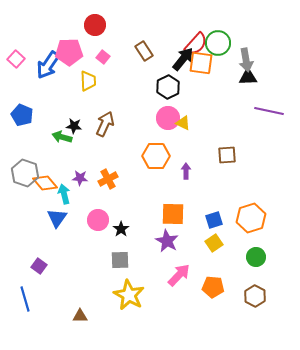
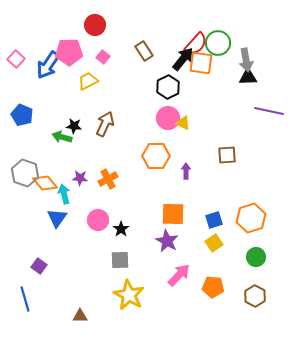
yellow trapezoid at (88, 81): rotated 115 degrees counterclockwise
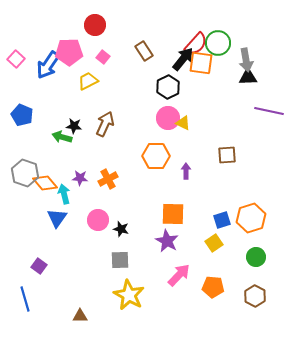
blue square at (214, 220): moved 8 px right
black star at (121, 229): rotated 21 degrees counterclockwise
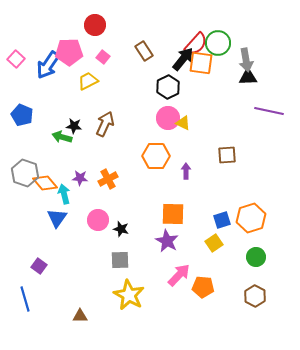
orange pentagon at (213, 287): moved 10 px left
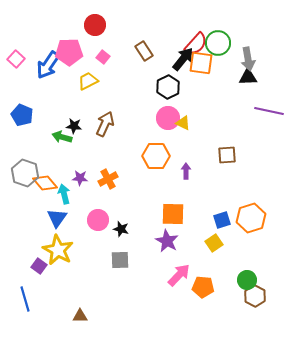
gray arrow at (246, 60): moved 2 px right, 1 px up
green circle at (256, 257): moved 9 px left, 23 px down
yellow star at (129, 295): moved 71 px left, 45 px up
